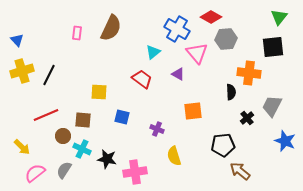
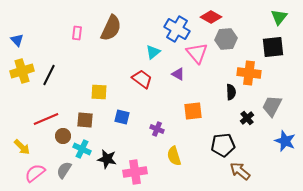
red line: moved 4 px down
brown square: moved 2 px right
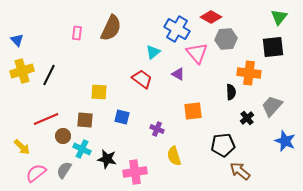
gray trapezoid: rotated 15 degrees clockwise
pink semicircle: moved 1 px right
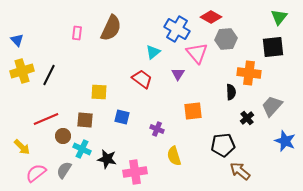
purple triangle: rotated 32 degrees clockwise
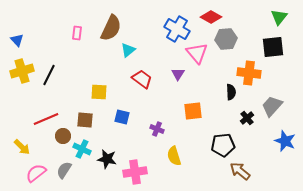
cyan triangle: moved 25 px left, 2 px up
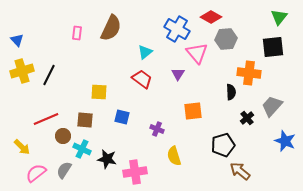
cyan triangle: moved 17 px right, 2 px down
black pentagon: rotated 10 degrees counterclockwise
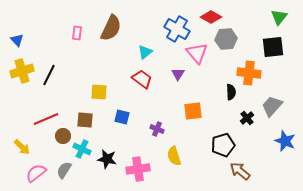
pink cross: moved 3 px right, 3 px up
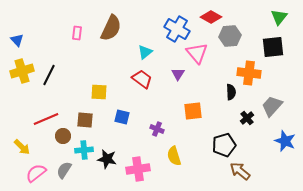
gray hexagon: moved 4 px right, 3 px up
black pentagon: moved 1 px right
cyan cross: moved 2 px right, 1 px down; rotated 30 degrees counterclockwise
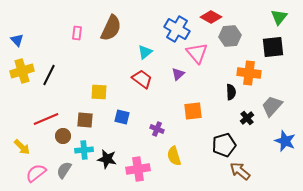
purple triangle: rotated 16 degrees clockwise
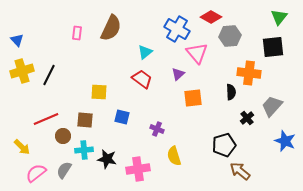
orange square: moved 13 px up
